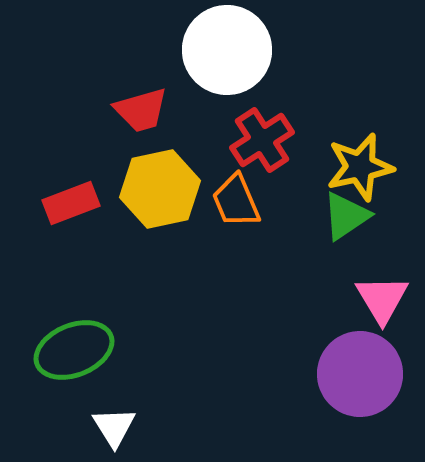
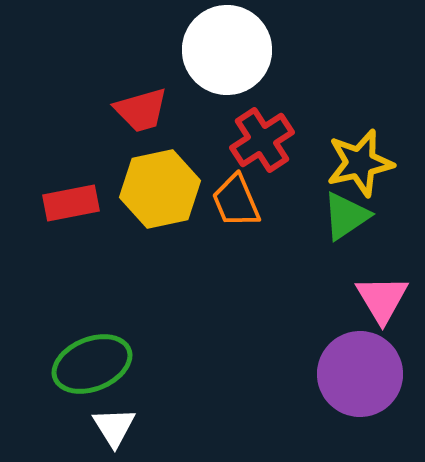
yellow star: moved 4 px up
red rectangle: rotated 10 degrees clockwise
green ellipse: moved 18 px right, 14 px down
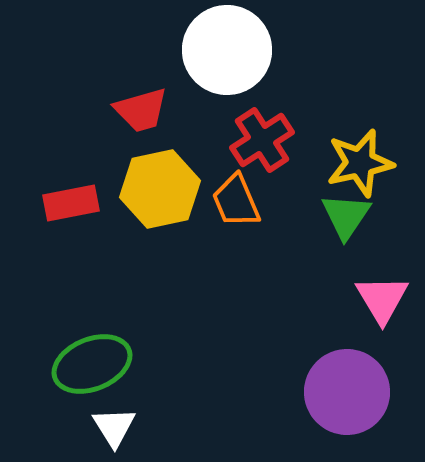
green triangle: rotated 22 degrees counterclockwise
purple circle: moved 13 px left, 18 px down
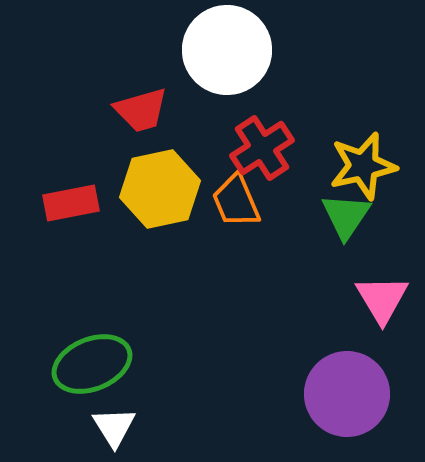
red cross: moved 8 px down
yellow star: moved 3 px right, 3 px down
purple circle: moved 2 px down
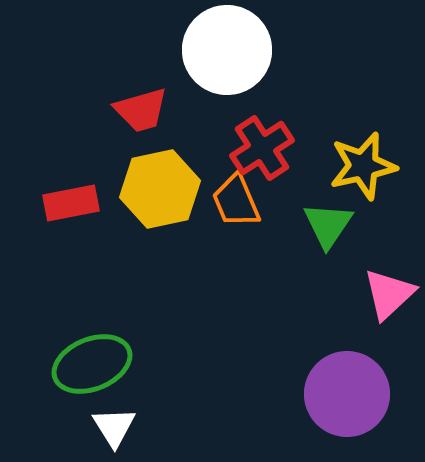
green triangle: moved 18 px left, 9 px down
pink triangle: moved 7 px right, 5 px up; rotated 18 degrees clockwise
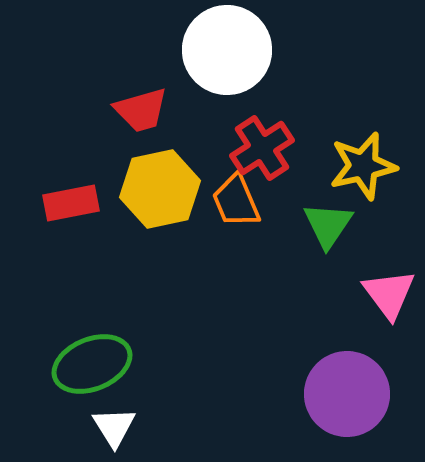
pink triangle: rotated 24 degrees counterclockwise
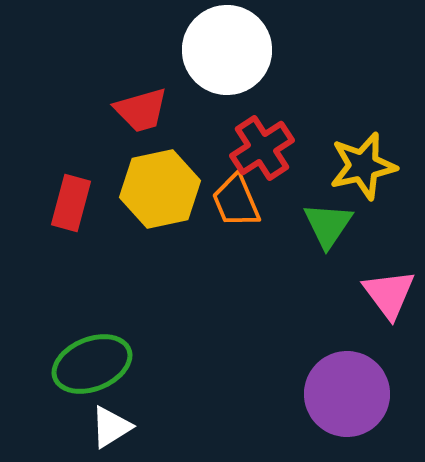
red rectangle: rotated 64 degrees counterclockwise
white triangle: moved 3 px left; rotated 30 degrees clockwise
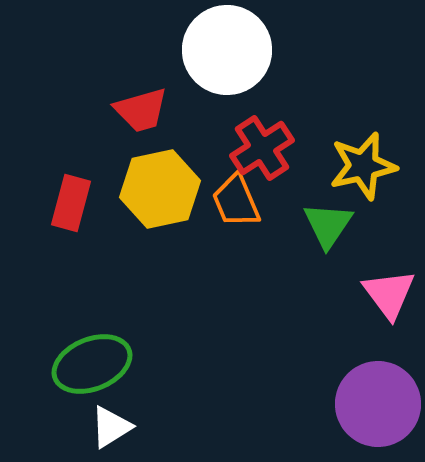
purple circle: moved 31 px right, 10 px down
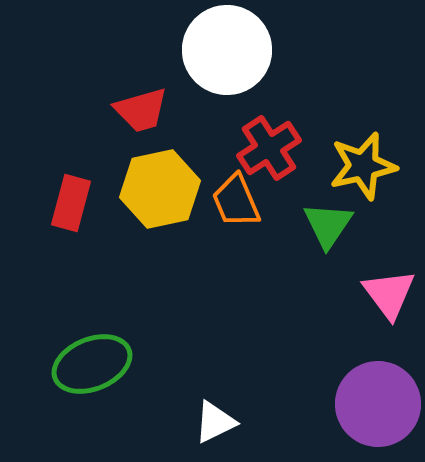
red cross: moved 7 px right
white triangle: moved 104 px right, 5 px up; rotated 6 degrees clockwise
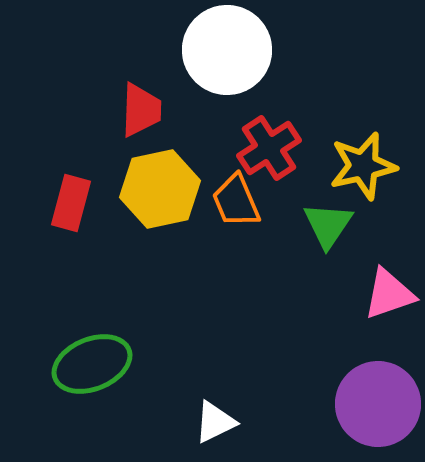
red trapezoid: rotated 72 degrees counterclockwise
pink triangle: rotated 48 degrees clockwise
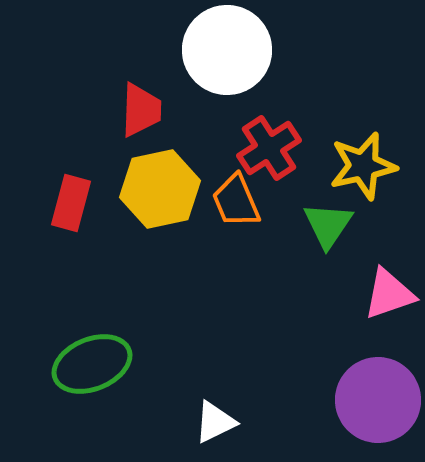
purple circle: moved 4 px up
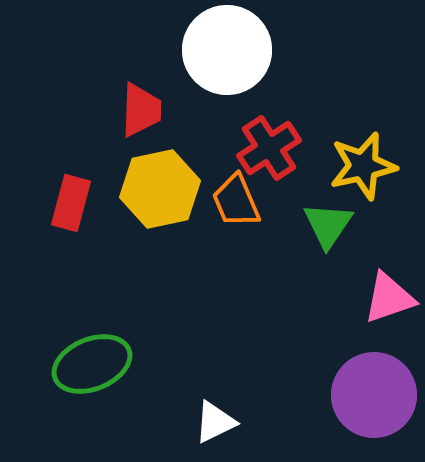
pink triangle: moved 4 px down
purple circle: moved 4 px left, 5 px up
